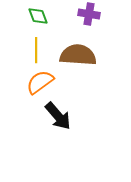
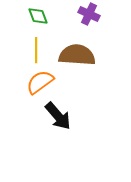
purple cross: rotated 15 degrees clockwise
brown semicircle: moved 1 px left
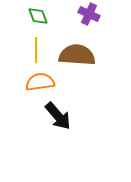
orange semicircle: rotated 28 degrees clockwise
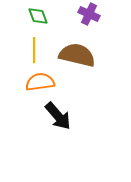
yellow line: moved 2 px left
brown semicircle: rotated 9 degrees clockwise
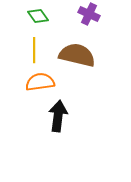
green diamond: rotated 15 degrees counterclockwise
black arrow: rotated 132 degrees counterclockwise
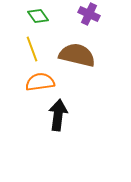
yellow line: moved 2 px left, 1 px up; rotated 20 degrees counterclockwise
black arrow: moved 1 px up
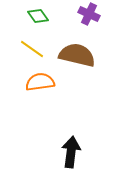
yellow line: rotated 35 degrees counterclockwise
black arrow: moved 13 px right, 37 px down
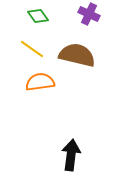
black arrow: moved 3 px down
